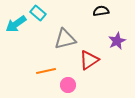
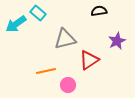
black semicircle: moved 2 px left
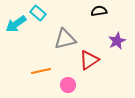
orange line: moved 5 px left
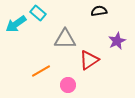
gray triangle: rotated 15 degrees clockwise
orange line: rotated 18 degrees counterclockwise
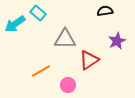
black semicircle: moved 6 px right
cyan arrow: moved 1 px left
